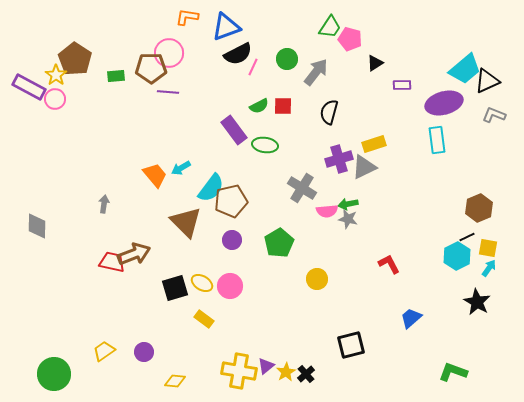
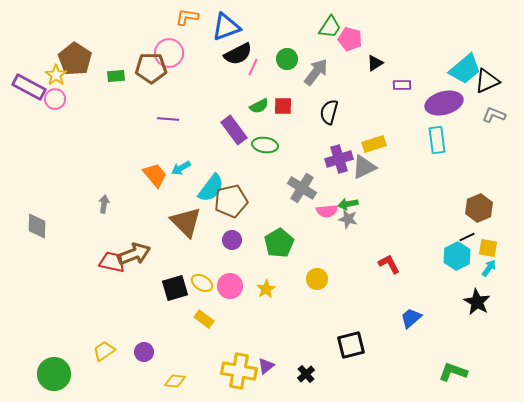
purple line at (168, 92): moved 27 px down
yellow star at (286, 372): moved 20 px left, 83 px up
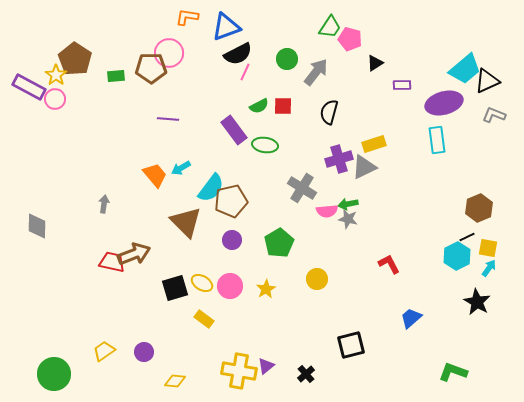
pink line at (253, 67): moved 8 px left, 5 px down
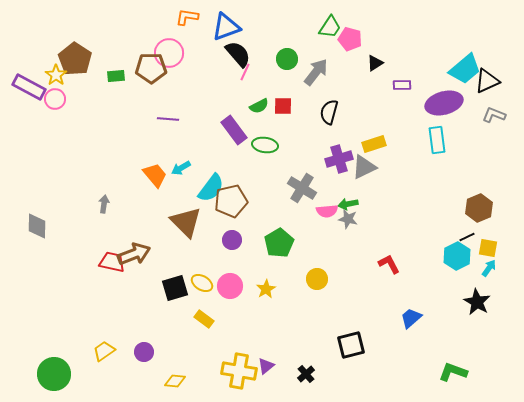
black semicircle at (238, 54): rotated 104 degrees counterclockwise
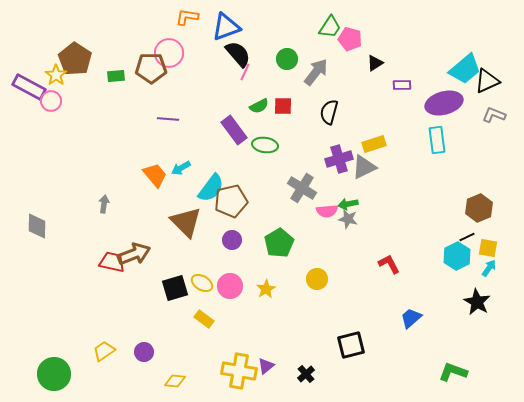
pink circle at (55, 99): moved 4 px left, 2 px down
